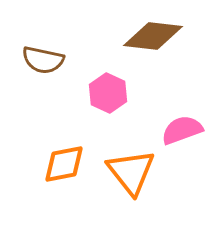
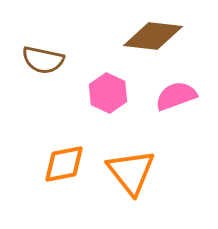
pink semicircle: moved 6 px left, 34 px up
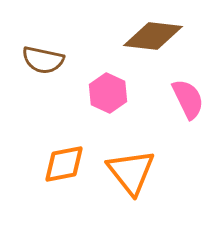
pink semicircle: moved 12 px right, 3 px down; rotated 84 degrees clockwise
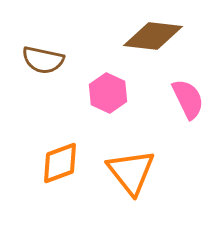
orange diamond: moved 4 px left, 1 px up; rotated 9 degrees counterclockwise
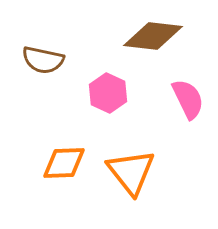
orange diamond: moved 4 px right; rotated 18 degrees clockwise
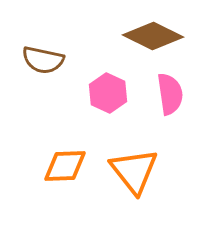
brown diamond: rotated 20 degrees clockwise
pink semicircle: moved 18 px left, 5 px up; rotated 18 degrees clockwise
orange diamond: moved 1 px right, 3 px down
orange triangle: moved 3 px right, 1 px up
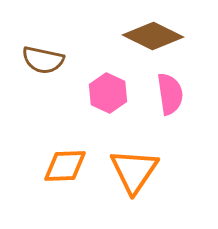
orange triangle: rotated 12 degrees clockwise
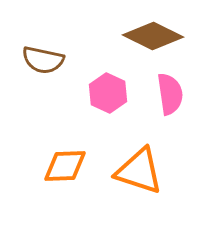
orange triangle: moved 5 px right; rotated 46 degrees counterclockwise
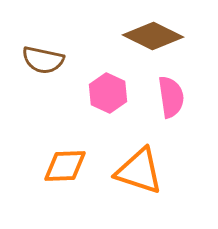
pink semicircle: moved 1 px right, 3 px down
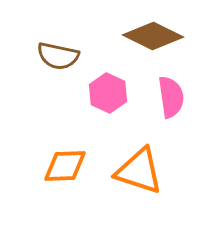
brown semicircle: moved 15 px right, 4 px up
